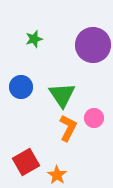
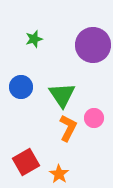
orange star: moved 2 px right, 1 px up
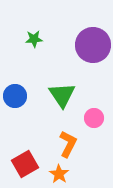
green star: rotated 12 degrees clockwise
blue circle: moved 6 px left, 9 px down
orange L-shape: moved 16 px down
red square: moved 1 px left, 2 px down
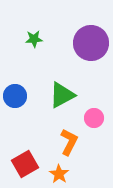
purple circle: moved 2 px left, 2 px up
green triangle: rotated 36 degrees clockwise
orange L-shape: moved 1 px right, 2 px up
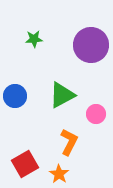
purple circle: moved 2 px down
pink circle: moved 2 px right, 4 px up
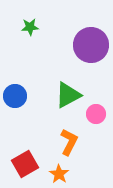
green star: moved 4 px left, 12 px up
green triangle: moved 6 px right
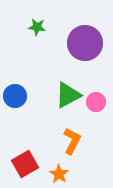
green star: moved 7 px right; rotated 12 degrees clockwise
purple circle: moved 6 px left, 2 px up
pink circle: moved 12 px up
orange L-shape: moved 3 px right, 1 px up
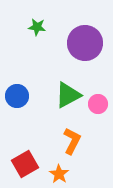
blue circle: moved 2 px right
pink circle: moved 2 px right, 2 px down
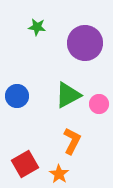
pink circle: moved 1 px right
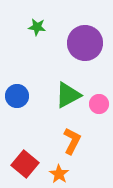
red square: rotated 20 degrees counterclockwise
